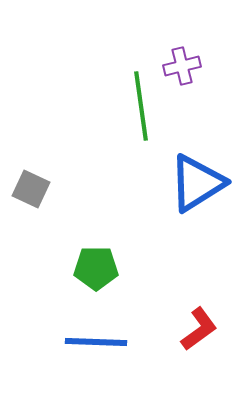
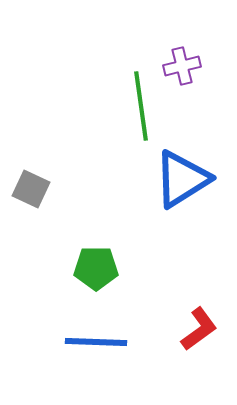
blue triangle: moved 15 px left, 4 px up
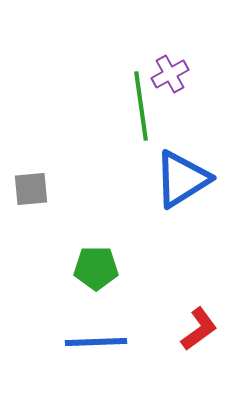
purple cross: moved 12 px left, 8 px down; rotated 15 degrees counterclockwise
gray square: rotated 30 degrees counterclockwise
blue line: rotated 4 degrees counterclockwise
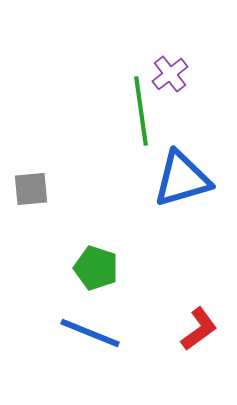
purple cross: rotated 9 degrees counterclockwise
green line: moved 5 px down
blue triangle: rotated 16 degrees clockwise
green pentagon: rotated 18 degrees clockwise
blue line: moved 6 px left, 9 px up; rotated 24 degrees clockwise
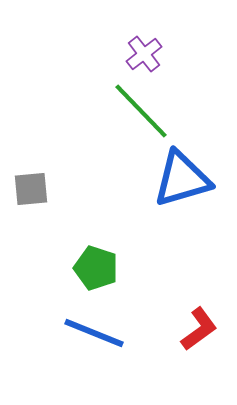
purple cross: moved 26 px left, 20 px up
green line: rotated 36 degrees counterclockwise
blue line: moved 4 px right
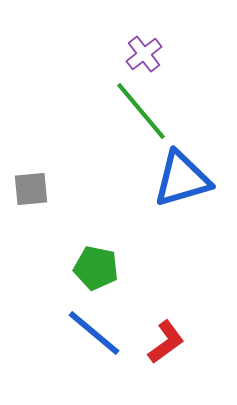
green line: rotated 4 degrees clockwise
green pentagon: rotated 6 degrees counterclockwise
red L-shape: moved 33 px left, 13 px down
blue line: rotated 18 degrees clockwise
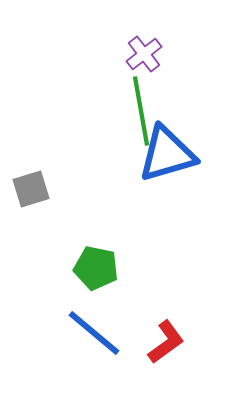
green line: rotated 30 degrees clockwise
blue triangle: moved 15 px left, 25 px up
gray square: rotated 12 degrees counterclockwise
